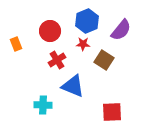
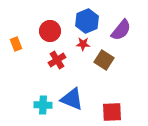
blue triangle: moved 1 px left, 13 px down
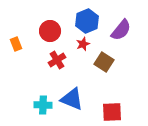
red star: rotated 24 degrees counterclockwise
brown square: moved 2 px down
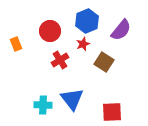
red cross: moved 3 px right
blue triangle: rotated 30 degrees clockwise
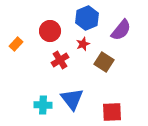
blue hexagon: moved 3 px up
orange rectangle: rotated 64 degrees clockwise
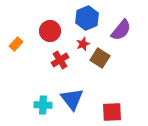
brown square: moved 4 px left, 4 px up
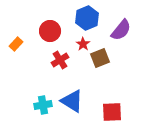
red star: rotated 16 degrees counterclockwise
brown square: rotated 36 degrees clockwise
blue triangle: moved 2 px down; rotated 20 degrees counterclockwise
cyan cross: rotated 12 degrees counterclockwise
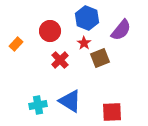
blue hexagon: rotated 15 degrees counterclockwise
red star: moved 1 px right, 1 px up
red cross: rotated 12 degrees counterclockwise
blue triangle: moved 2 px left
cyan cross: moved 5 px left
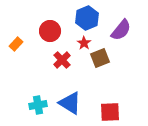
blue hexagon: rotated 15 degrees clockwise
red cross: moved 2 px right
blue triangle: moved 2 px down
red square: moved 2 px left
